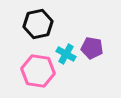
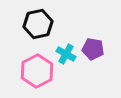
purple pentagon: moved 1 px right, 1 px down
pink hexagon: moved 1 px left; rotated 24 degrees clockwise
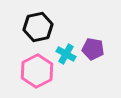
black hexagon: moved 3 px down
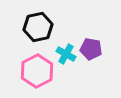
purple pentagon: moved 2 px left
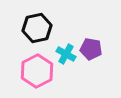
black hexagon: moved 1 px left, 1 px down
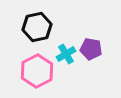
black hexagon: moved 1 px up
cyan cross: rotated 30 degrees clockwise
